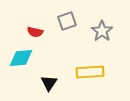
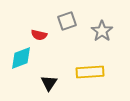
red semicircle: moved 4 px right, 3 px down
cyan diamond: rotated 15 degrees counterclockwise
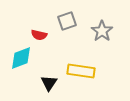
yellow rectangle: moved 9 px left, 1 px up; rotated 12 degrees clockwise
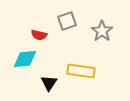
cyan diamond: moved 4 px right, 1 px down; rotated 15 degrees clockwise
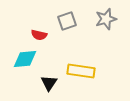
gray star: moved 4 px right, 12 px up; rotated 20 degrees clockwise
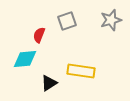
gray star: moved 5 px right, 1 px down
red semicircle: rotated 98 degrees clockwise
black triangle: rotated 24 degrees clockwise
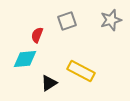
red semicircle: moved 2 px left
yellow rectangle: rotated 20 degrees clockwise
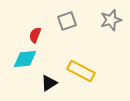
red semicircle: moved 2 px left
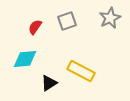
gray star: moved 1 px left, 2 px up; rotated 10 degrees counterclockwise
red semicircle: moved 8 px up; rotated 14 degrees clockwise
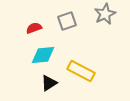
gray star: moved 5 px left, 4 px up
red semicircle: moved 1 px left, 1 px down; rotated 35 degrees clockwise
cyan diamond: moved 18 px right, 4 px up
